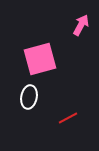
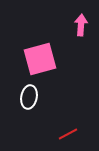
pink arrow: rotated 25 degrees counterclockwise
red line: moved 16 px down
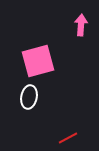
pink square: moved 2 px left, 2 px down
red line: moved 4 px down
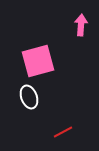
white ellipse: rotated 30 degrees counterclockwise
red line: moved 5 px left, 6 px up
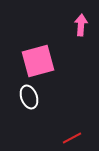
red line: moved 9 px right, 6 px down
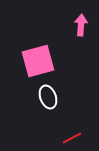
white ellipse: moved 19 px right
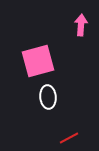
white ellipse: rotated 15 degrees clockwise
red line: moved 3 px left
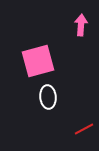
red line: moved 15 px right, 9 px up
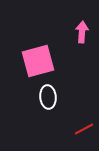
pink arrow: moved 1 px right, 7 px down
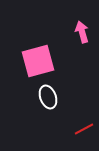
pink arrow: rotated 20 degrees counterclockwise
white ellipse: rotated 15 degrees counterclockwise
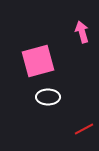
white ellipse: rotated 70 degrees counterclockwise
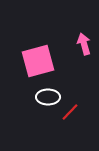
pink arrow: moved 2 px right, 12 px down
red line: moved 14 px left, 17 px up; rotated 18 degrees counterclockwise
